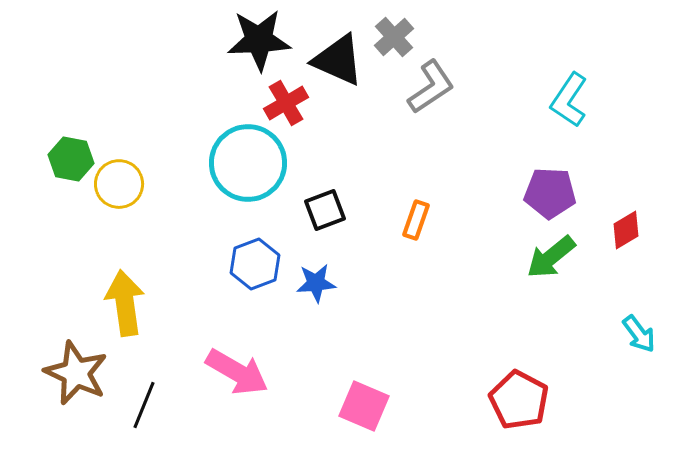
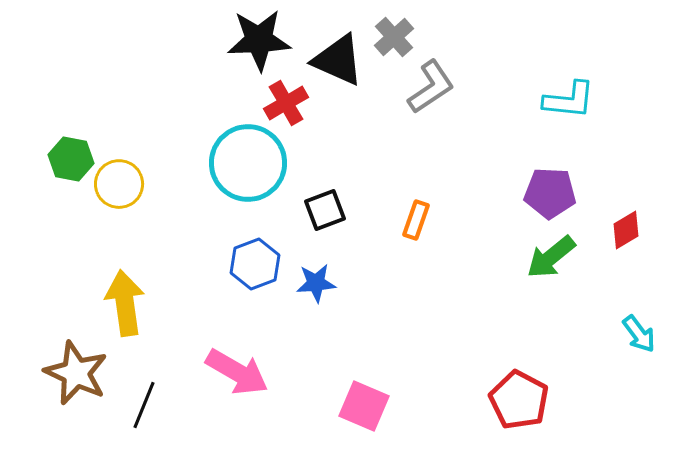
cyan L-shape: rotated 118 degrees counterclockwise
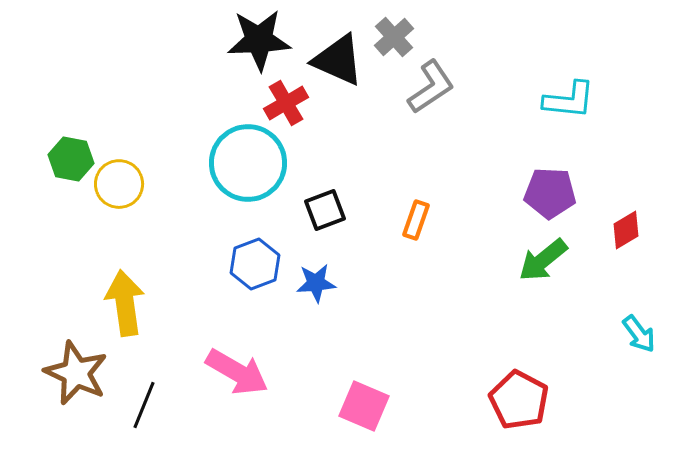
green arrow: moved 8 px left, 3 px down
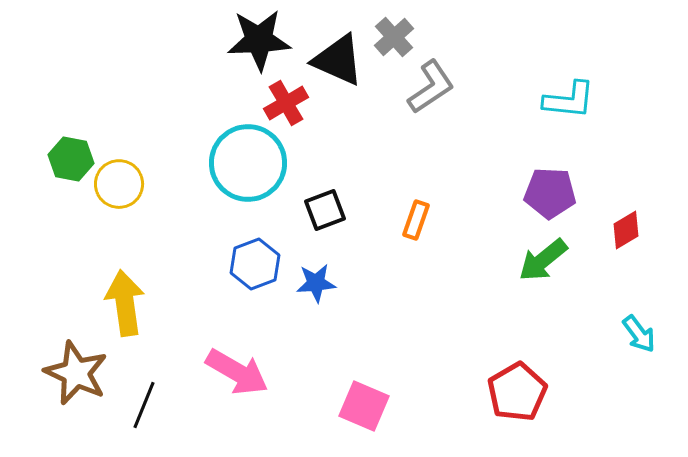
red pentagon: moved 2 px left, 8 px up; rotated 14 degrees clockwise
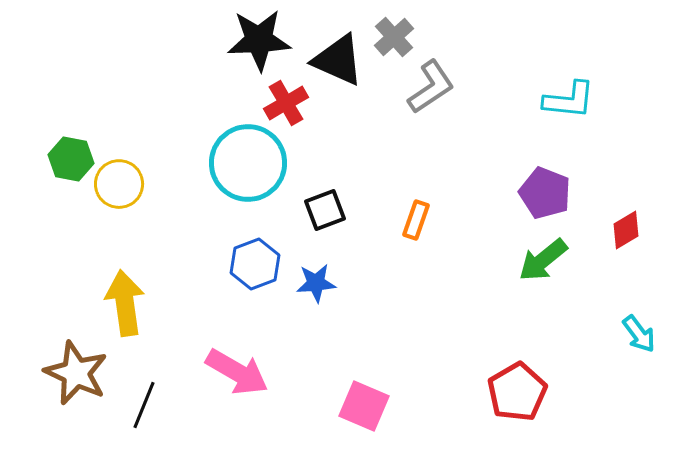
purple pentagon: moved 5 px left; rotated 18 degrees clockwise
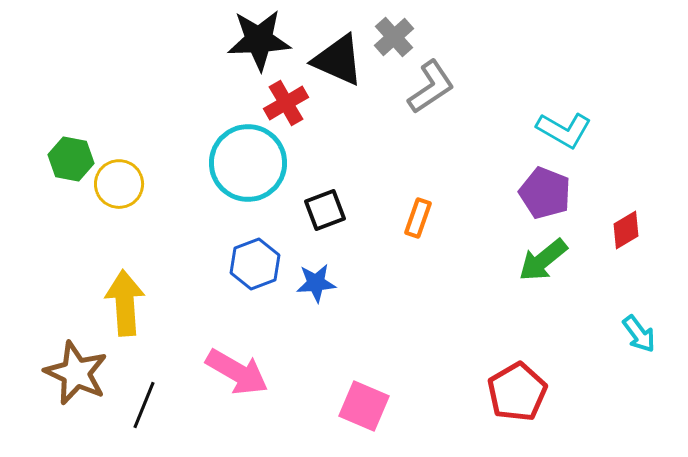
cyan L-shape: moved 5 px left, 30 px down; rotated 24 degrees clockwise
orange rectangle: moved 2 px right, 2 px up
yellow arrow: rotated 4 degrees clockwise
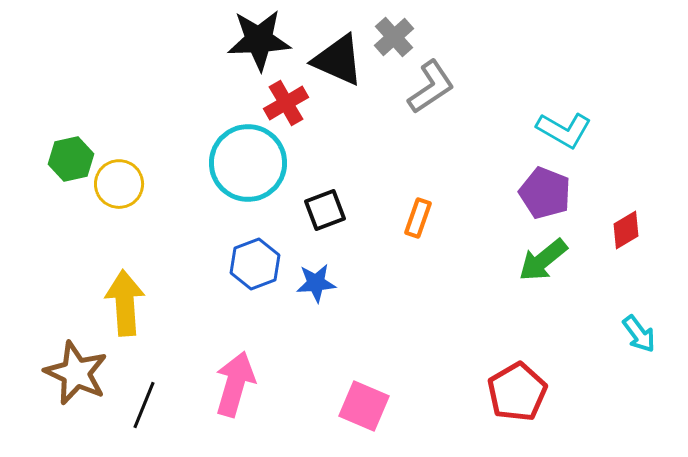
green hexagon: rotated 24 degrees counterclockwise
pink arrow: moved 2 px left, 12 px down; rotated 104 degrees counterclockwise
